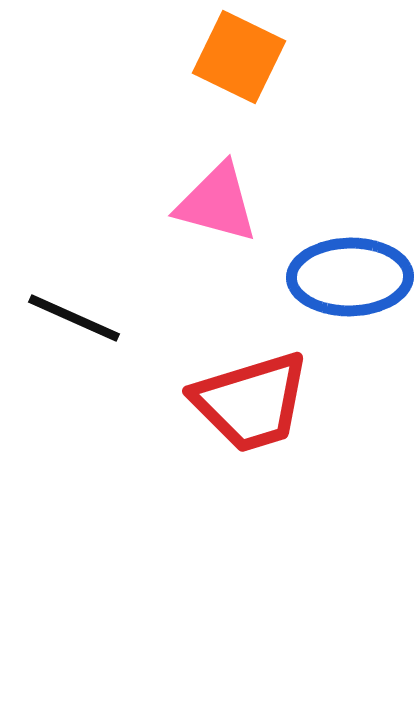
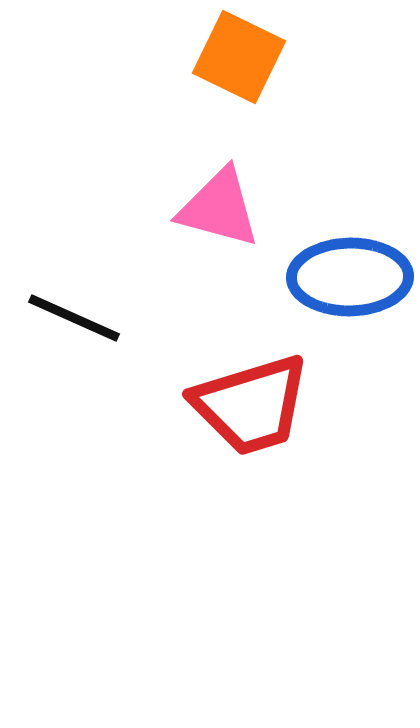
pink triangle: moved 2 px right, 5 px down
red trapezoid: moved 3 px down
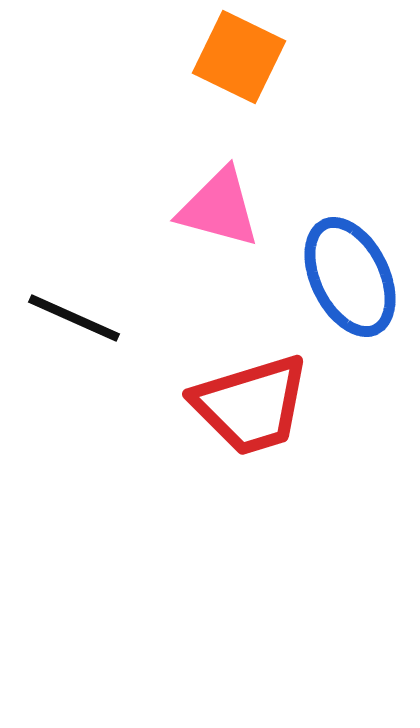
blue ellipse: rotated 65 degrees clockwise
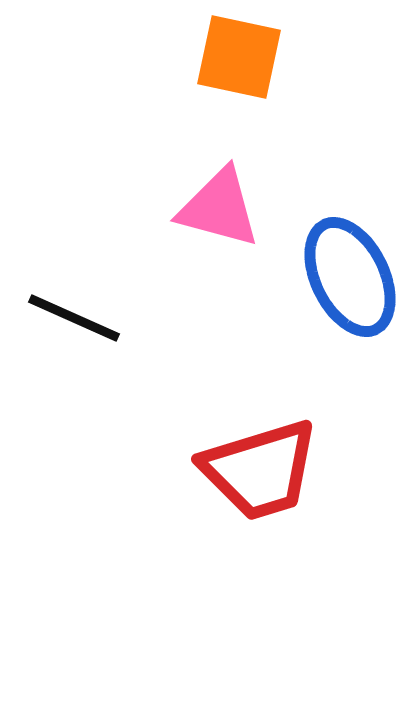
orange square: rotated 14 degrees counterclockwise
red trapezoid: moved 9 px right, 65 px down
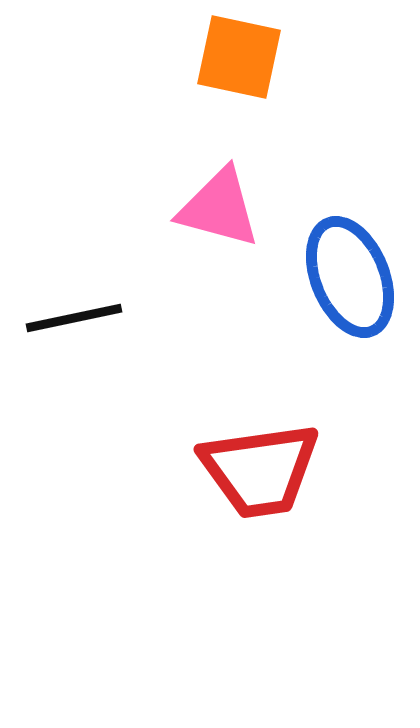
blue ellipse: rotated 4 degrees clockwise
black line: rotated 36 degrees counterclockwise
red trapezoid: rotated 9 degrees clockwise
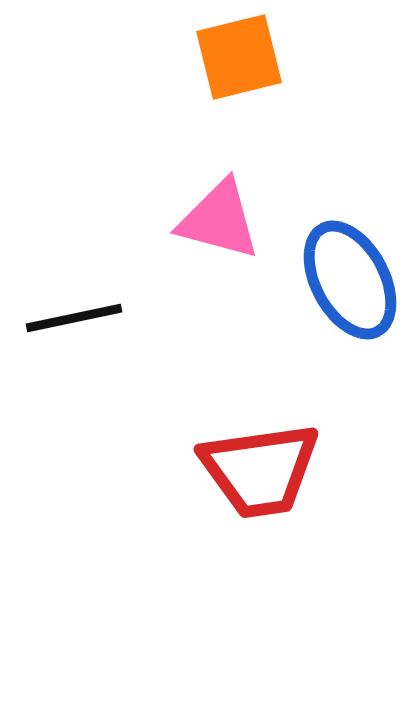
orange square: rotated 26 degrees counterclockwise
pink triangle: moved 12 px down
blue ellipse: moved 3 px down; rotated 6 degrees counterclockwise
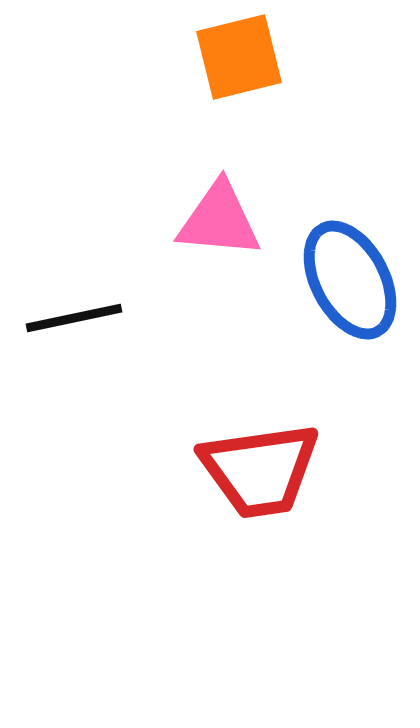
pink triangle: rotated 10 degrees counterclockwise
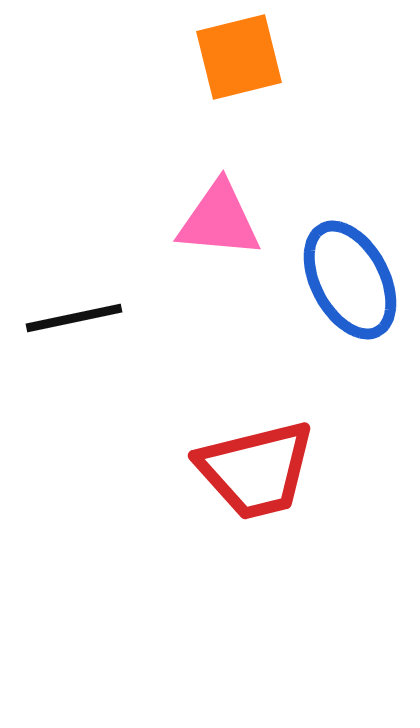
red trapezoid: moved 4 px left; rotated 6 degrees counterclockwise
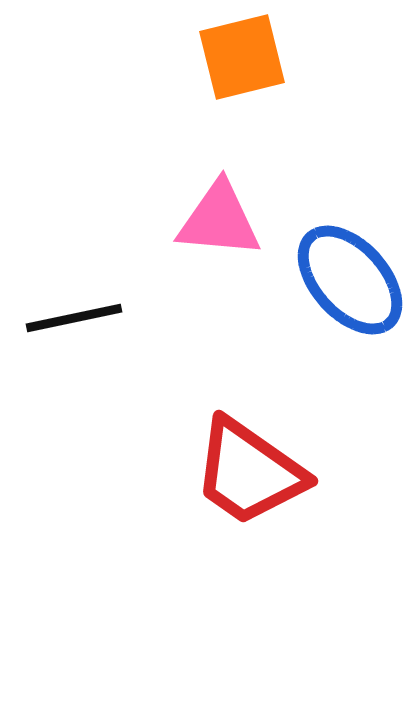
orange square: moved 3 px right
blue ellipse: rotated 14 degrees counterclockwise
red trapezoid: moved 7 px left, 2 px down; rotated 49 degrees clockwise
